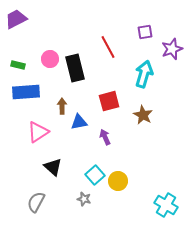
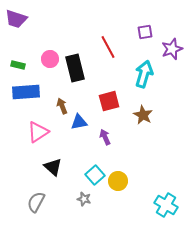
purple trapezoid: rotated 135 degrees counterclockwise
brown arrow: rotated 21 degrees counterclockwise
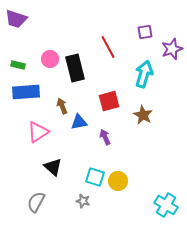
cyan square: moved 2 px down; rotated 30 degrees counterclockwise
gray star: moved 1 px left, 2 px down
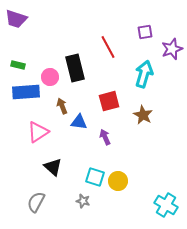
pink circle: moved 18 px down
blue triangle: rotated 18 degrees clockwise
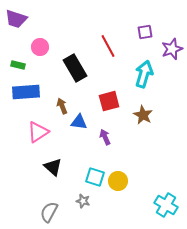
red line: moved 1 px up
black rectangle: rotated 16 degrees counterclockwise
pink circle: moved 10 px left, 30 px up
gray semicircle: moved 13 px right, 10 px down
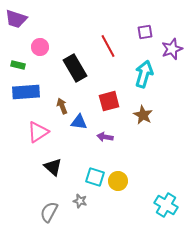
purple arrow: rotated 56 degrees counterclockwise
gray star: moved 3 px left
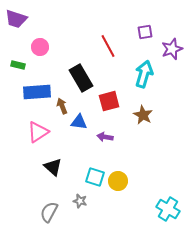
black rectangle: moved 6 px right, 10 px down
blue rectangle: moved 11 px right
cyan cross: moved 2 px right, 4 px down
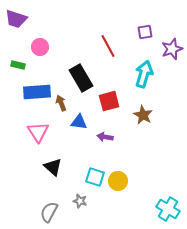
brown arrow: moved 1 px left, 3 px up
pink triangle: rotated 30 degrees counterclockwise
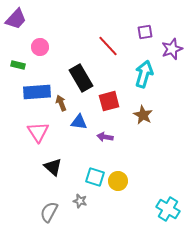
purple trapezoid: rotated 65 degrees counterclockwise
red line: rotated 15 degrees counterclockwise
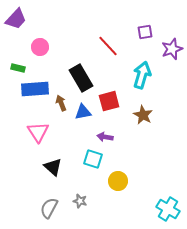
green rectangle: moved 3 px down
cyan arrow: moved 2 px left, 1 px down
blue rectangle: moved 2 px left, 3 px up
blue triangle: moved 4 px right, 10 px up; rotated 18 degrees counterclockwise
cyan square: moved 2 px left, 18 px up
gray semicircle: moved 4 px up
